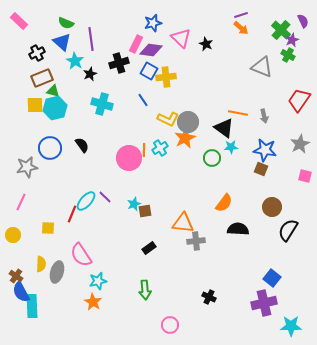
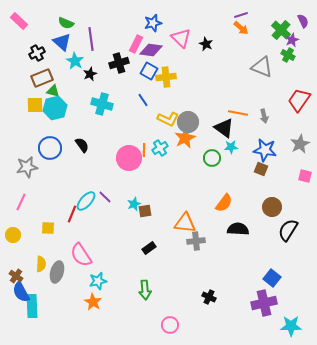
orange triangle at (183, 223): moved 2 px right
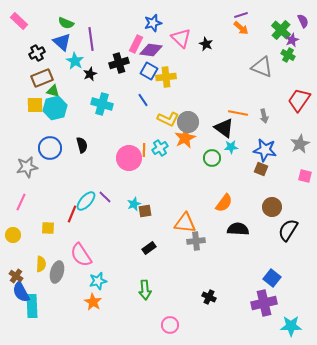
black semicircle at (82, 145): rotated 21 degrees clockwise
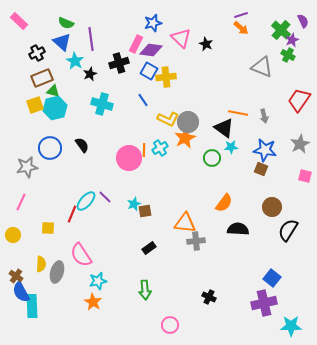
yellow square at (35, 105): rotated 18 degrees counterclockwise
black semicircle at (82, 145): rotated 21 degrees counterclockwise
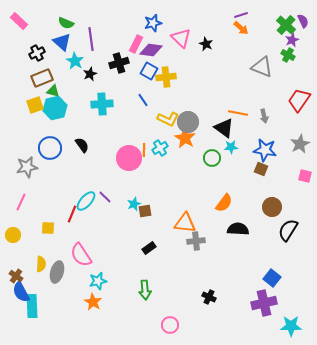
green cross at (281, 30): moved 5 px right, 5 px up
cyan cross at (102, 104): rotated 20 degrees counterclockwise
orange star at (185, 138): rotated 15 degrees counterclockwise
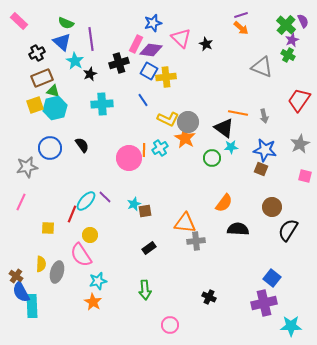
yellow circle at (13, 235): moved 77 px right
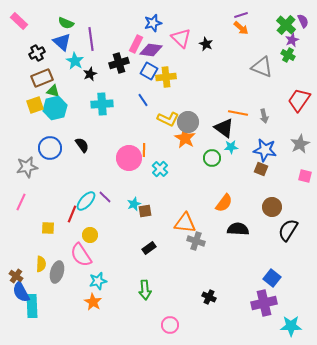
cyan cross at (160, 148): moved 21 px down; rotated 14 degrees counterclockwise
gray cross at (196, 241): rotated 24 degrees clockwise
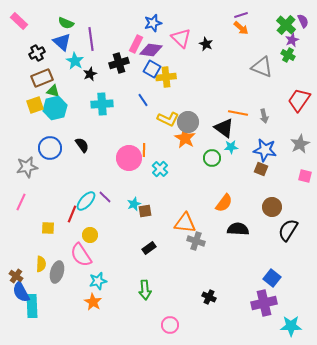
blue square at (149, 71): moved 3 px right, 2 px up
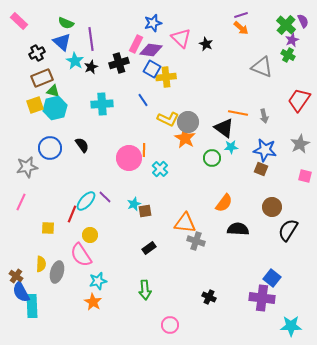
black star at (90, 74): moved 1 px right, 7 px up
purple cross at (264, 303): moved 2 px left, 5 px up; rotated 20 degrees clockwise
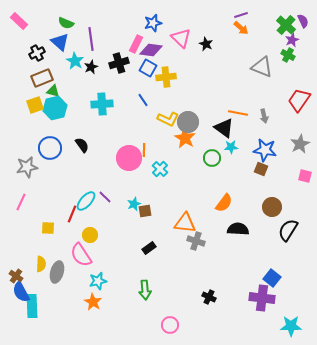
blue triangle at (62, 42): moved 2 px left
blue square at (152, 69): moved 4 px left, 1 px up
